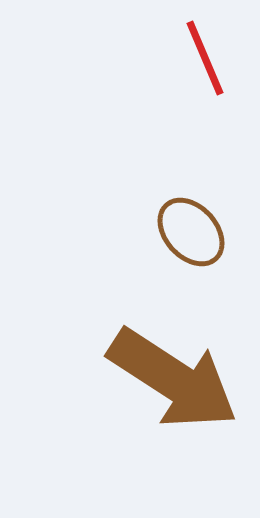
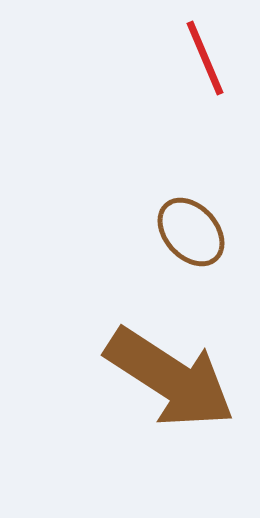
brown arrow: moved 3 px left, 1 px up
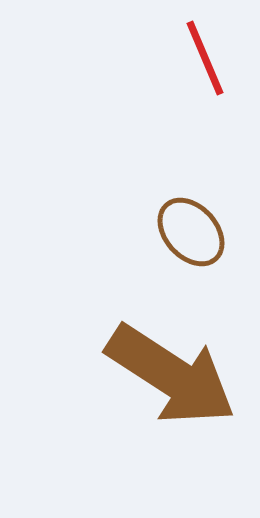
brown arrow: moved 1 px right, 3 px up
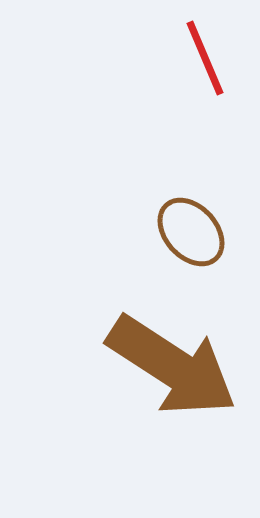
brown arrow: moved 1 px right, 9 px up
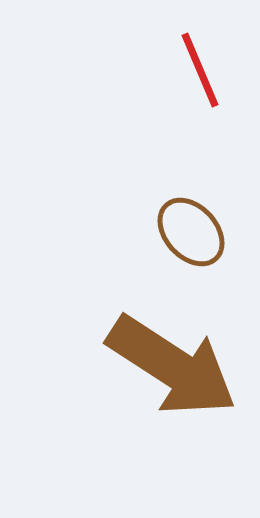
red line: moved 5 px left, 12 px down
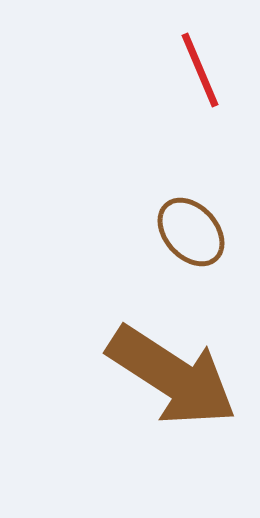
brown arrow: moved 10 px down
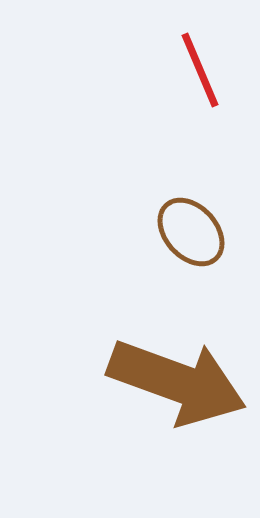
brown arrow: moved 5 px right, 6 px down; rotated 13 degrees counterclockwise
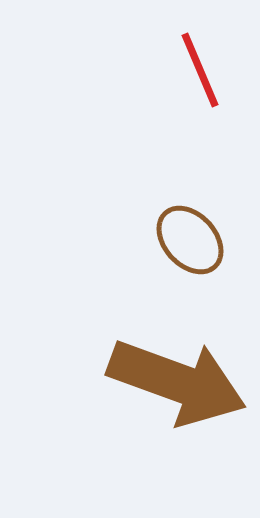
brown ellipse: moved 1 px left, 8 px down
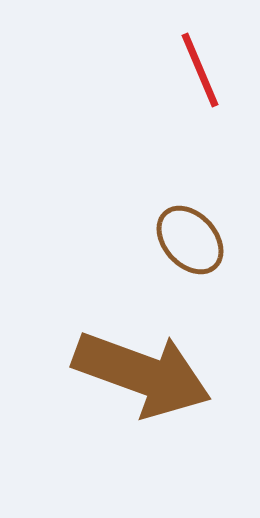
brown arrow: moved 35 px left, 8 px up
